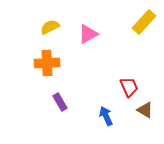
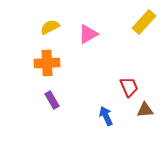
purple rectangle: moved 8 px left, 2 px up
brown triangle: rotated 36 degrees counterclockwise
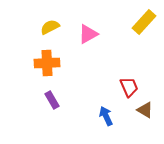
brown triangle: rotated 36 degrees clockwise
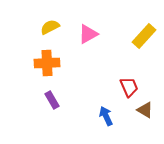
yellow rectangle: moved 14 px down
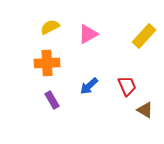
red trapezoid: moved 2 px left, 1 px up
blue arrow: moved 17 px left, 30 px up; rotated 108 degrees counterclockwise
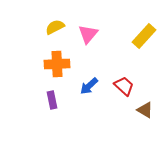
yellow semicircle: moved 5 px right
pink triangle: rotated 20 degrees counterclockwise
orange cross: moved 10 px right, 1 px down
red trapezoid: moved 3 px left; rotated 25 degrees counterclockwise
purple rectangle: rotated 18 degrees clockwise
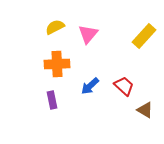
blue arrow: moved 1 px right
